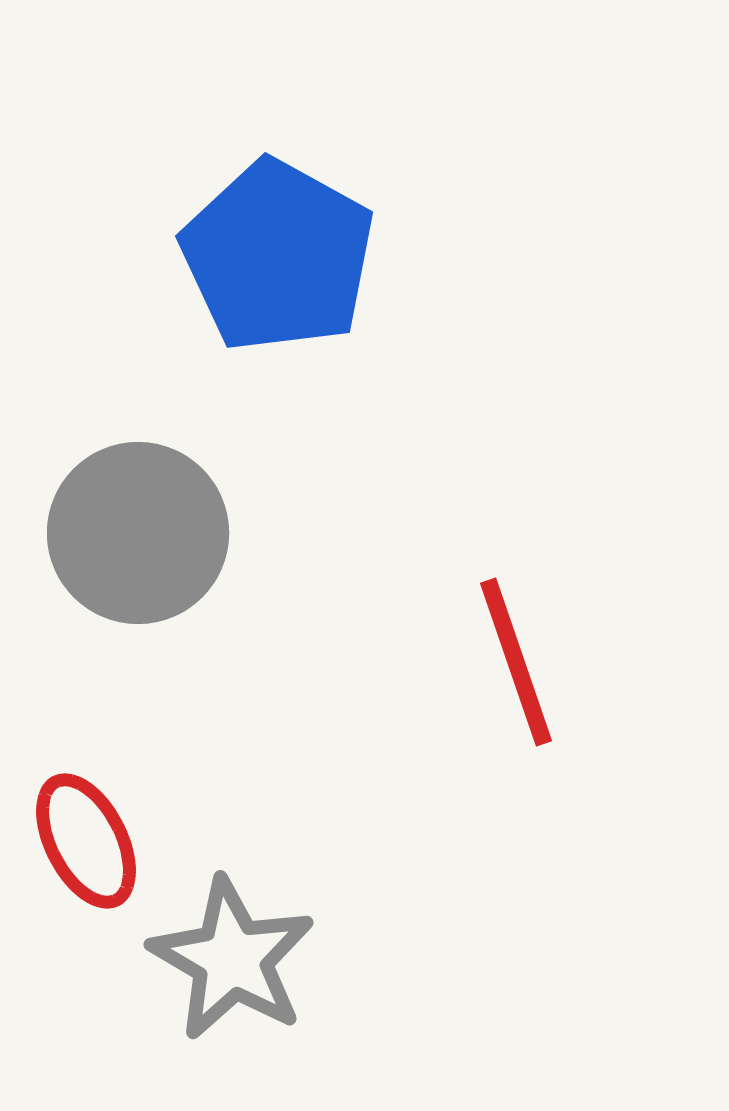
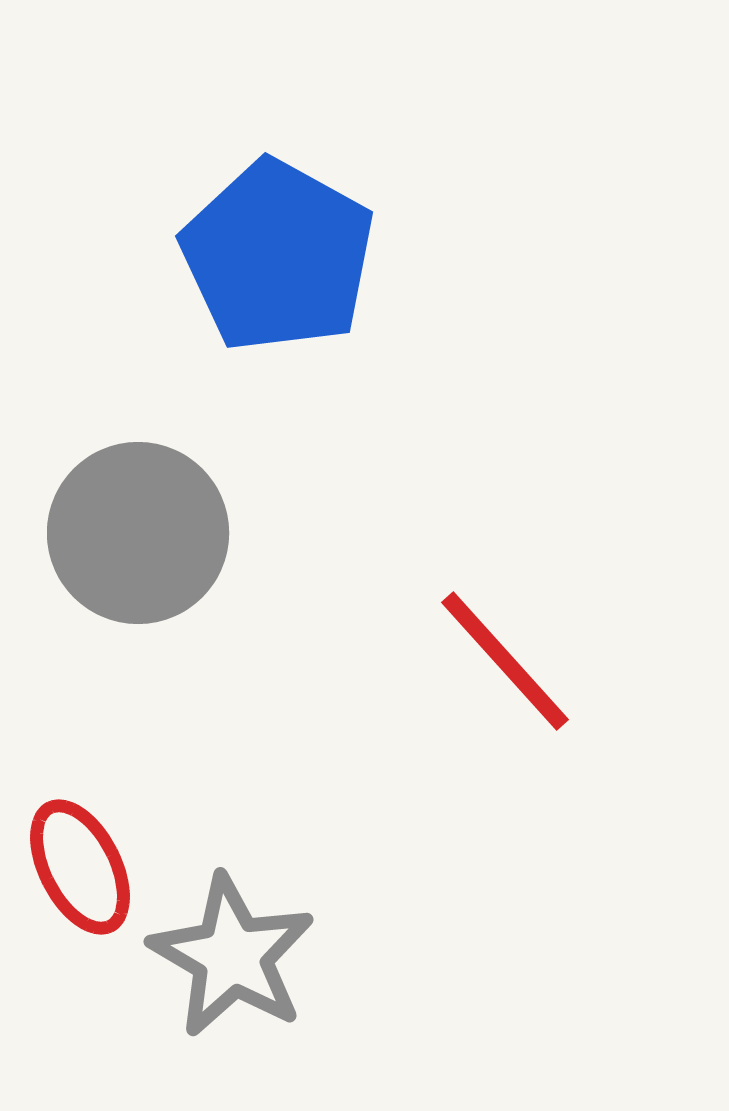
red line: moved 11 px left, 1 px up; rotated 23 degrees counterclockwise
red ellipse: moved 6 px left, 26 px down
gray star: moved 3 px up
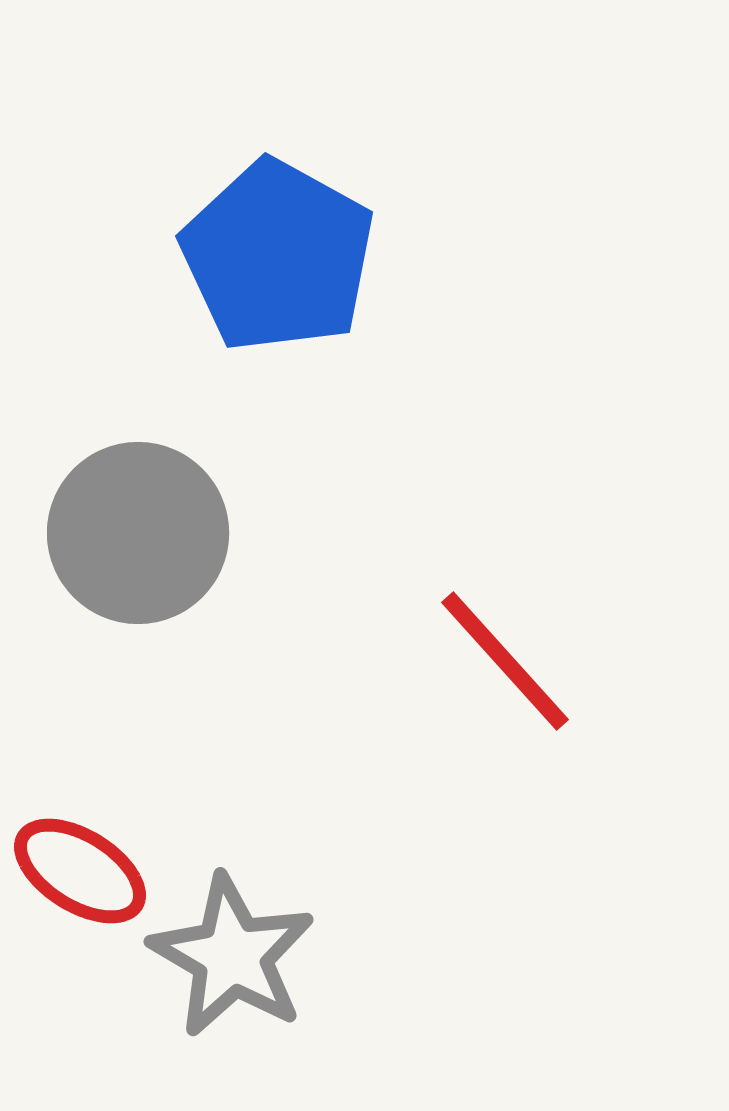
red ellipse: moved 4 px down; rotated 31 degrees counterclockwise
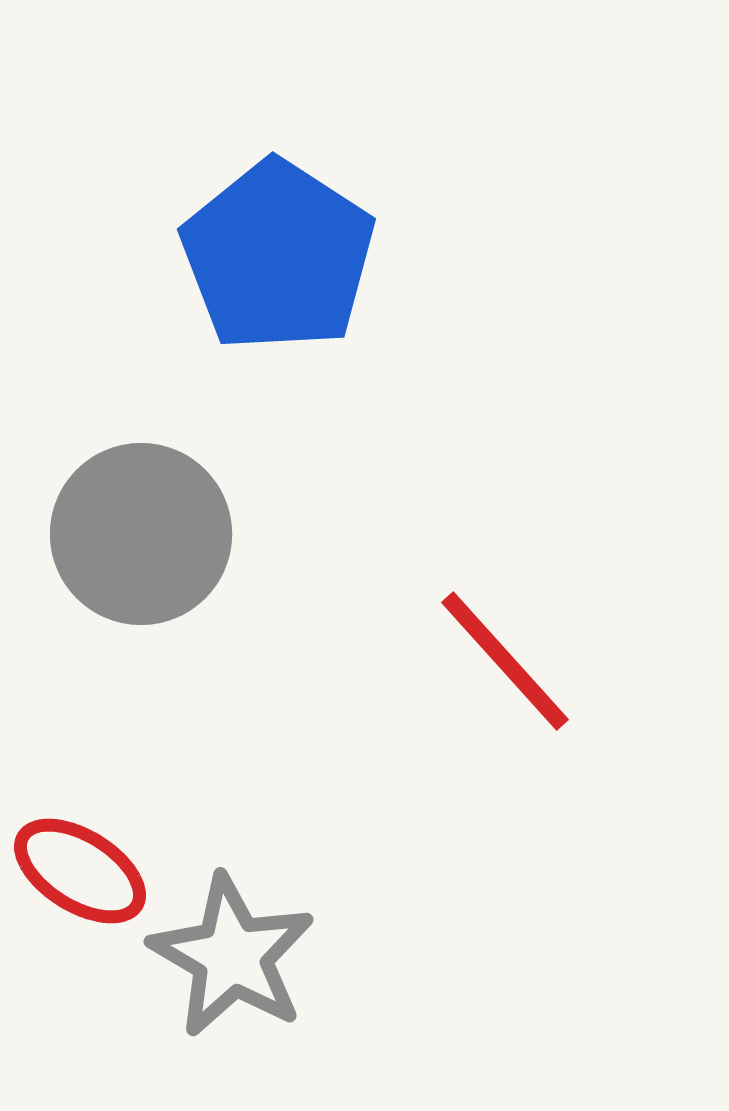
blue pentagon: rotated 4 degrees clockwise
gray circle: moved 3 px right, 1 px down
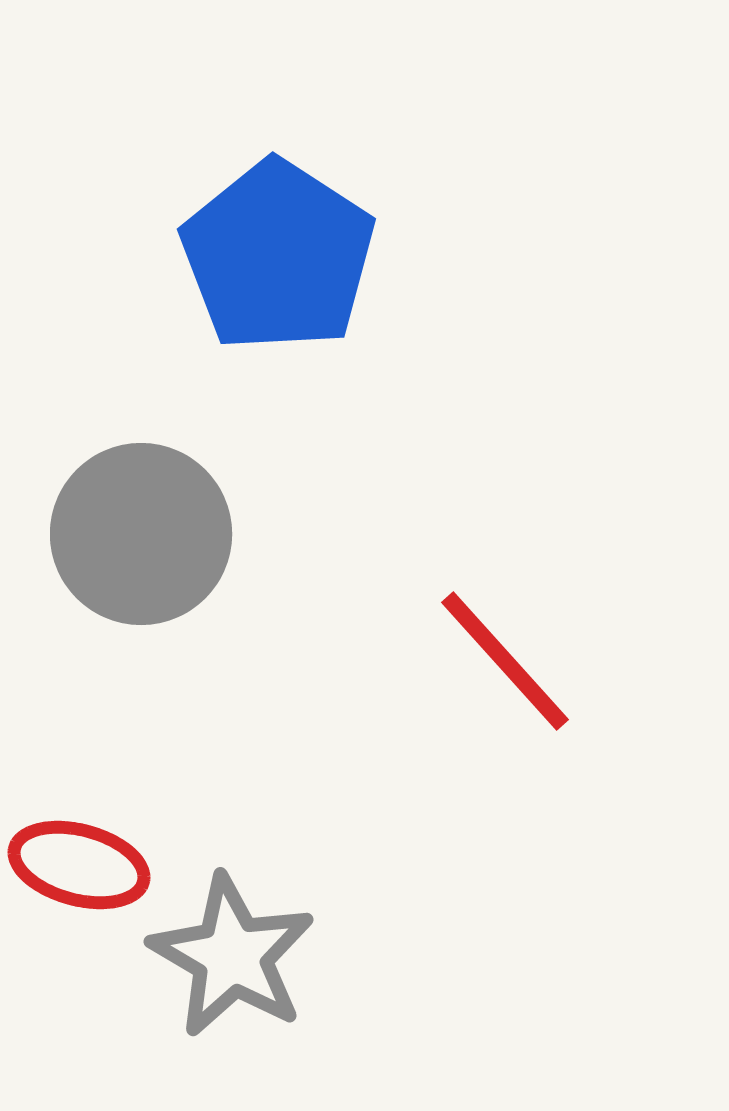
red ellipse: moved 1 px left, 6 px up; rotated 17 degrees counterclockwise
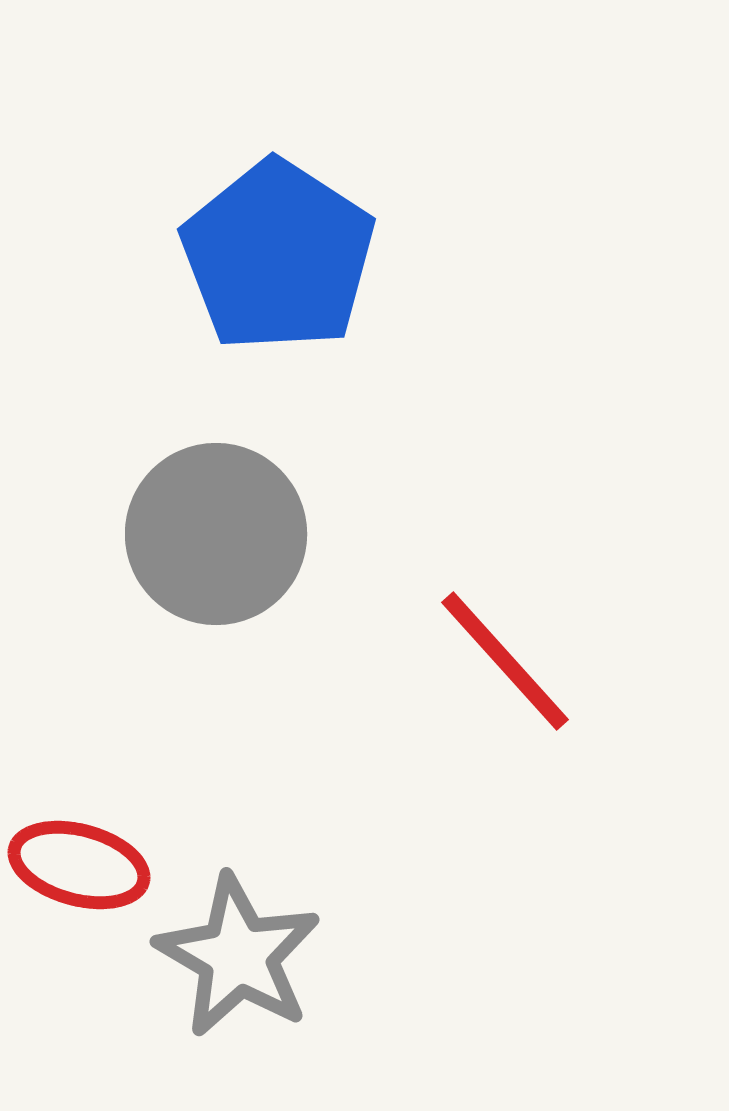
gray circle: moved 75 px right
gray star: moved 6 px right
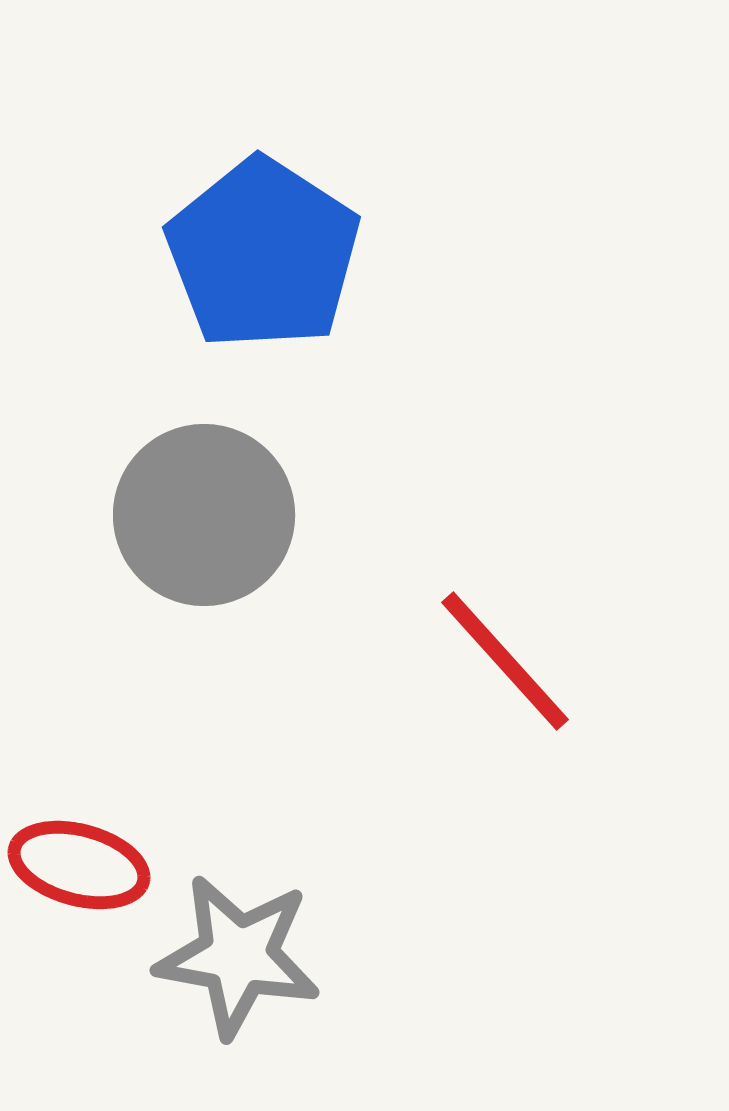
blue pentagon: moved 15 px left, 2 px up
gray circle: moved 12 px left, 19 px up
gray star: rotated 20 degrees counterclockwise
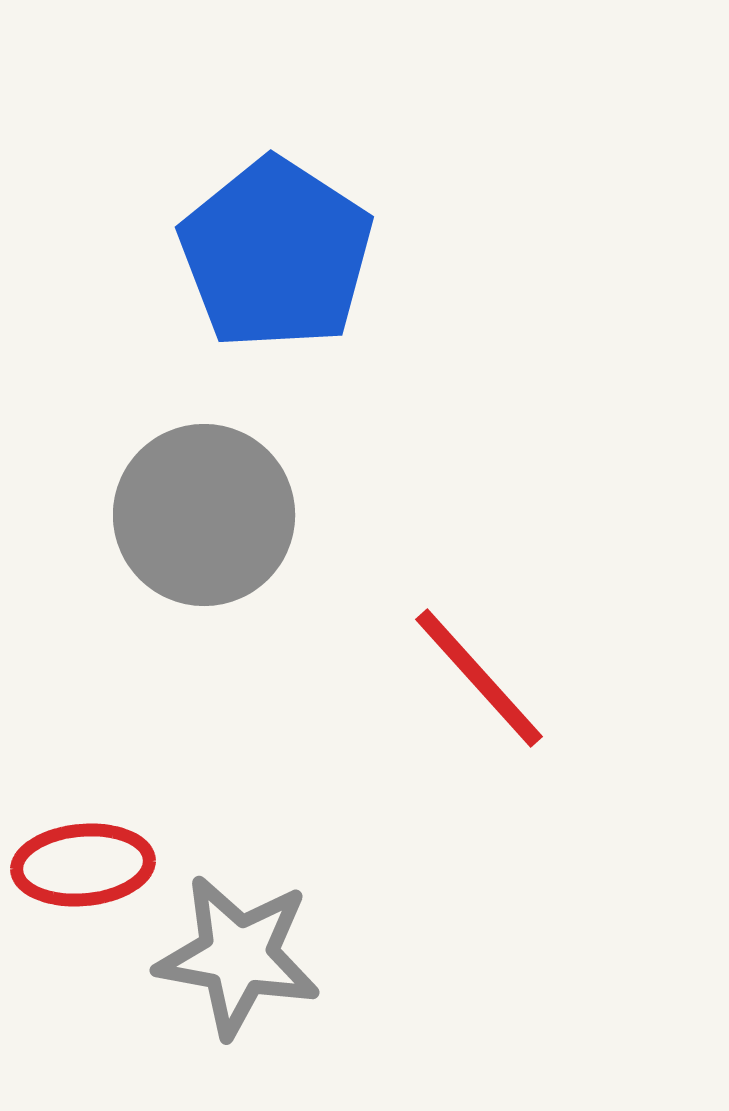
blue pentagon: moved 13 px right
red line: moved 26 px left, 17 px down
red ellipse: moved 4 px right; rotated 20 degrees counterclockwise
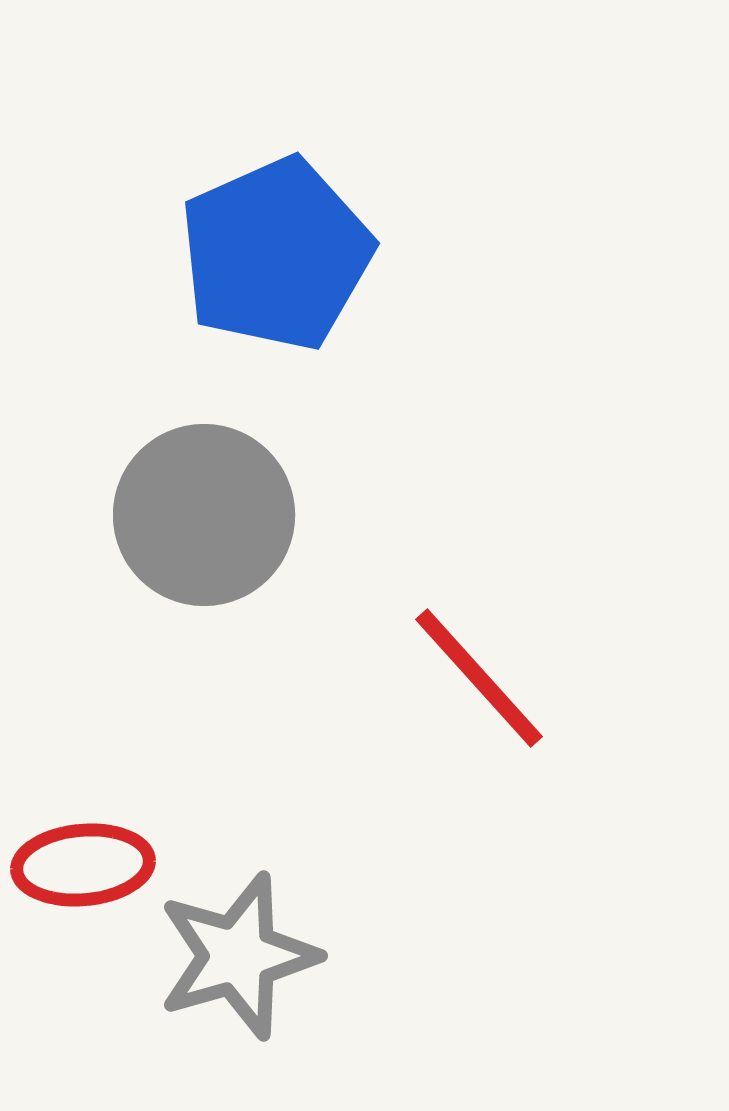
blue pentagon: rotated 15 degrees clockwise
gray star: rotated 26 degrees counterclockwise
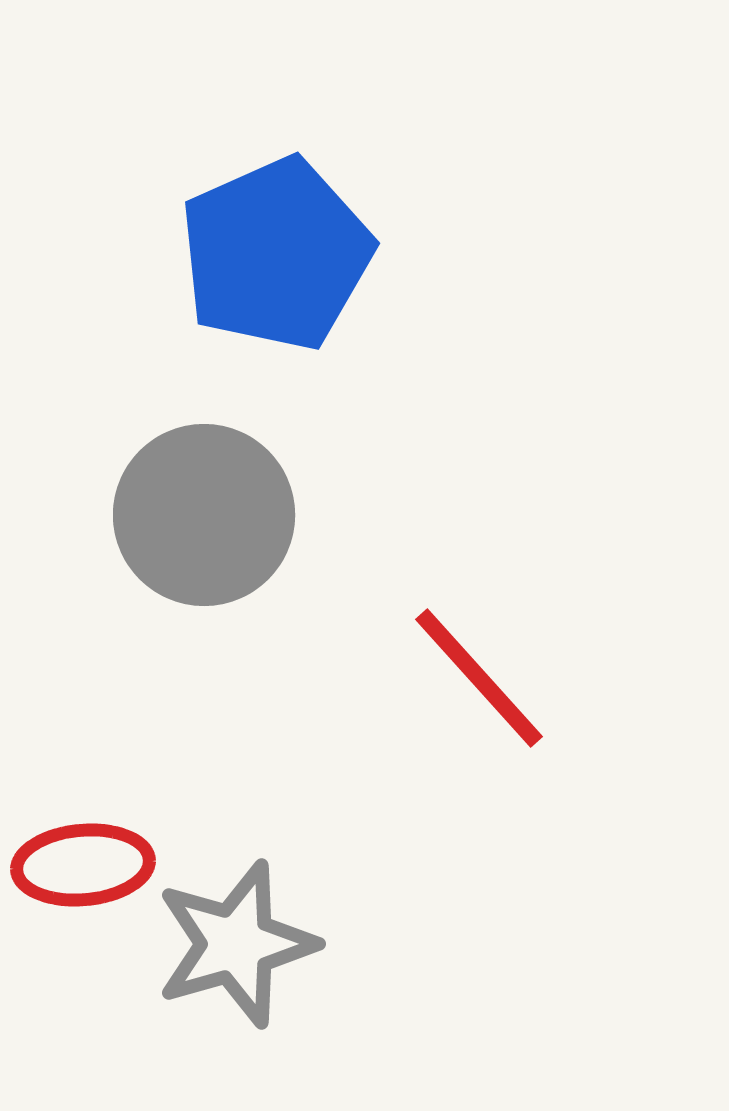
gray star: moved 2 px left, 12 px up
